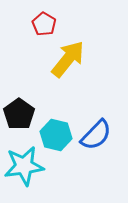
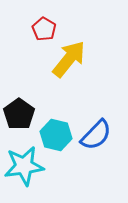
red pentagon: moved 5 px down
yellow arrow: moved 1 px right
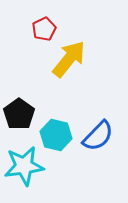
red pentagon: rotated 15 degrees clockwise
blue semicircle: moved 2 px right, 1 px down
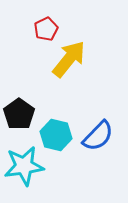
red pentagon: moved 2 px right
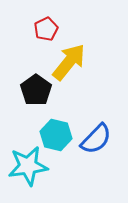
yellow arrow: moved 3 px down
black pentagon: moved 17 px right, 24 px up
blue semicircle: moved 2 px left, 3 px down
cyan star: moved 4 px right
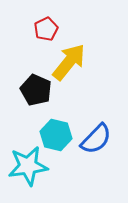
black pentagon: rotated 12 degrees counterclockwise
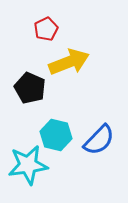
yellow arrow: rotated 30 degrees clockwise
black pentagon: moved 6 px left, 2 px up
blue semicircle: moved 3 px right, 1 px down
cyan star: moved 1 px up
